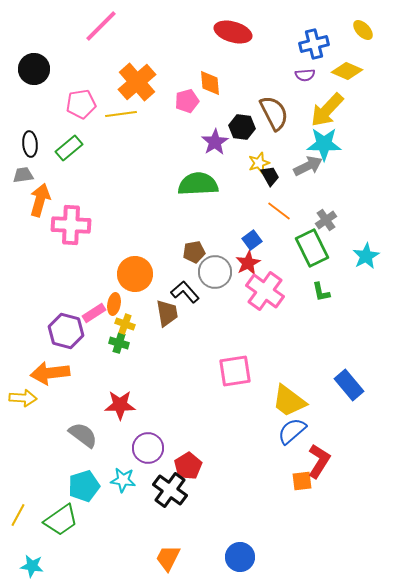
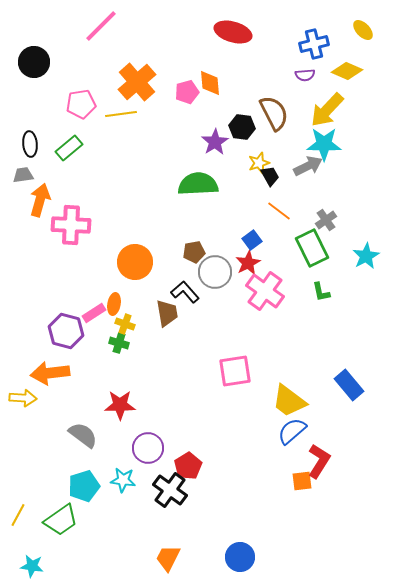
black circle at (34, 69): moved 7 px up
pink pentagon at (187, 101): moved 9 px up
orange circle at (135, 274): moved 12 px up
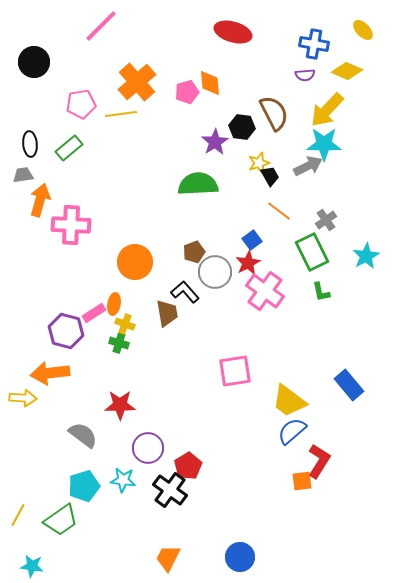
blue cross at (314, 44): rotated 24 degrees clockwise
green rectangle at (312, 248): moved 4 px down
brown pentagon at (194, 252): rotated 10 degrees counterclockwise
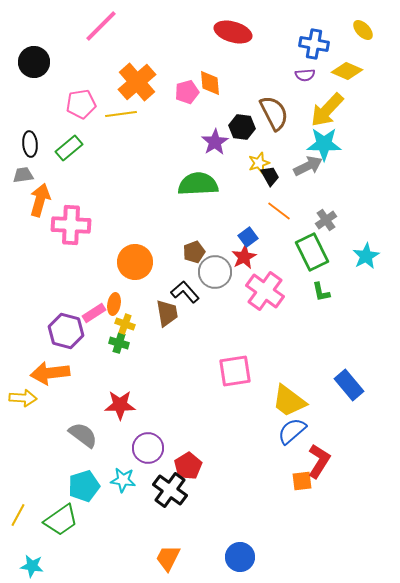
blue square at (252, 240): moved 4 px left, 3 px up
red star at (248, 263): moved 4 px left, 6 px up
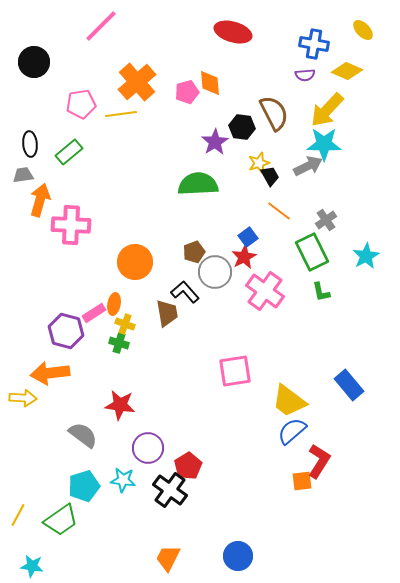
green rectangle at (69, 148): moved 4 px down
red star at (120, 405): rotated 8 degrees clockwise
blue circle at (240, 557): moved 2 px left, 1 px up
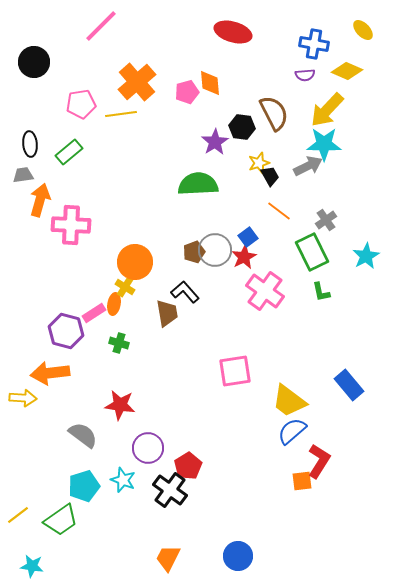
gray circle at (215, 272): moved 22 px up
yellow cross at (125, 324): moved 37 px up; rotated 12 degrees clockwise
cyan star at (123, 480): rotated 15 degrees clockwise
yellow line at (18, 515): rotated 25 degrees clockwise
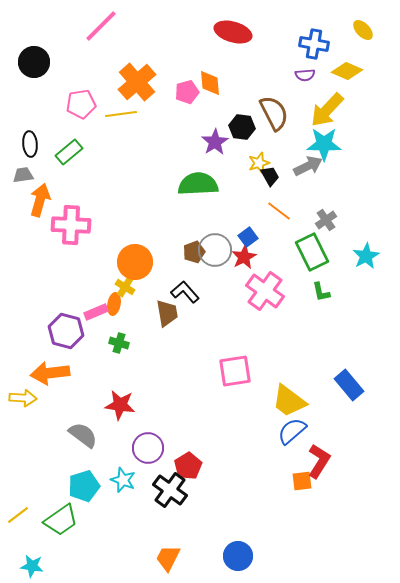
pink rectangle at (94, 313): moved 2 px right, 1 px up; rotated 10 degrees clockwise
